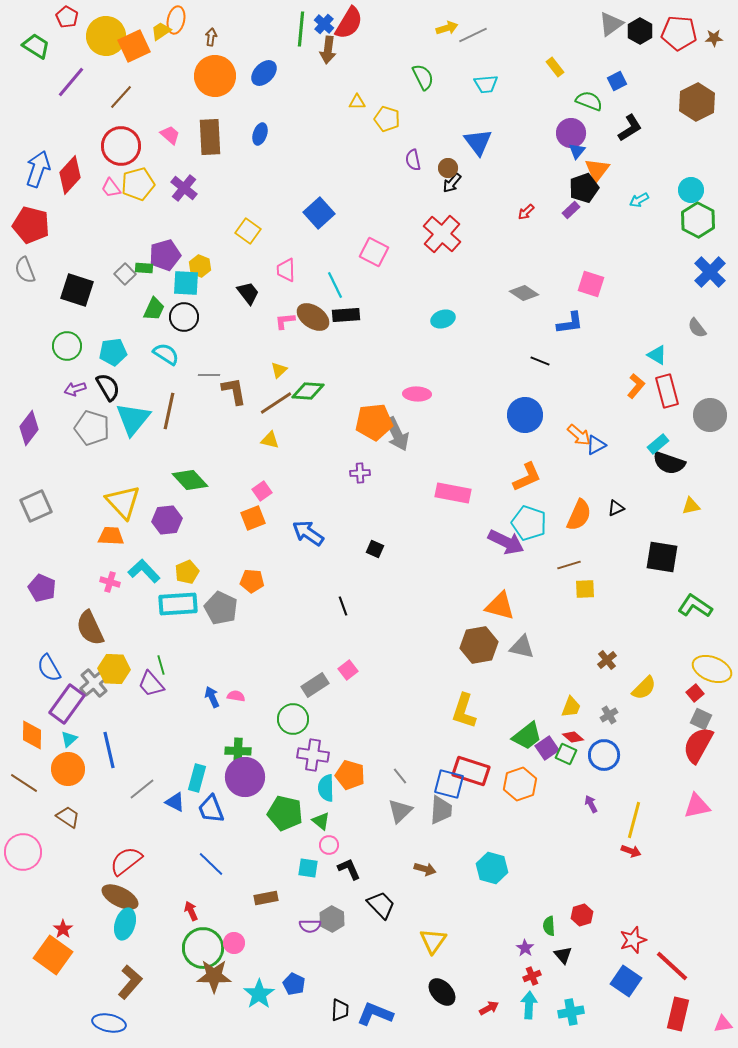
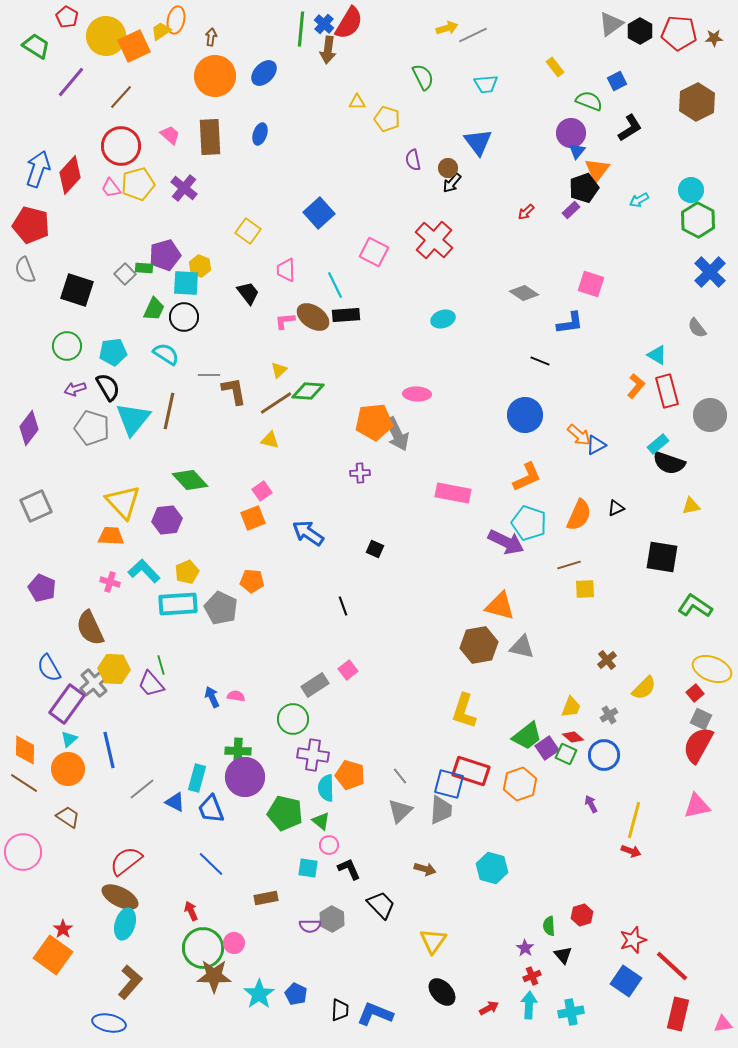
red cross at (442, 234): moved 8 px left, 6 px down
orange diamond at (32, 735): moved 7 px left, 15 px down
blue pentagon at (294, 984): moved 2 px right, 10 px down
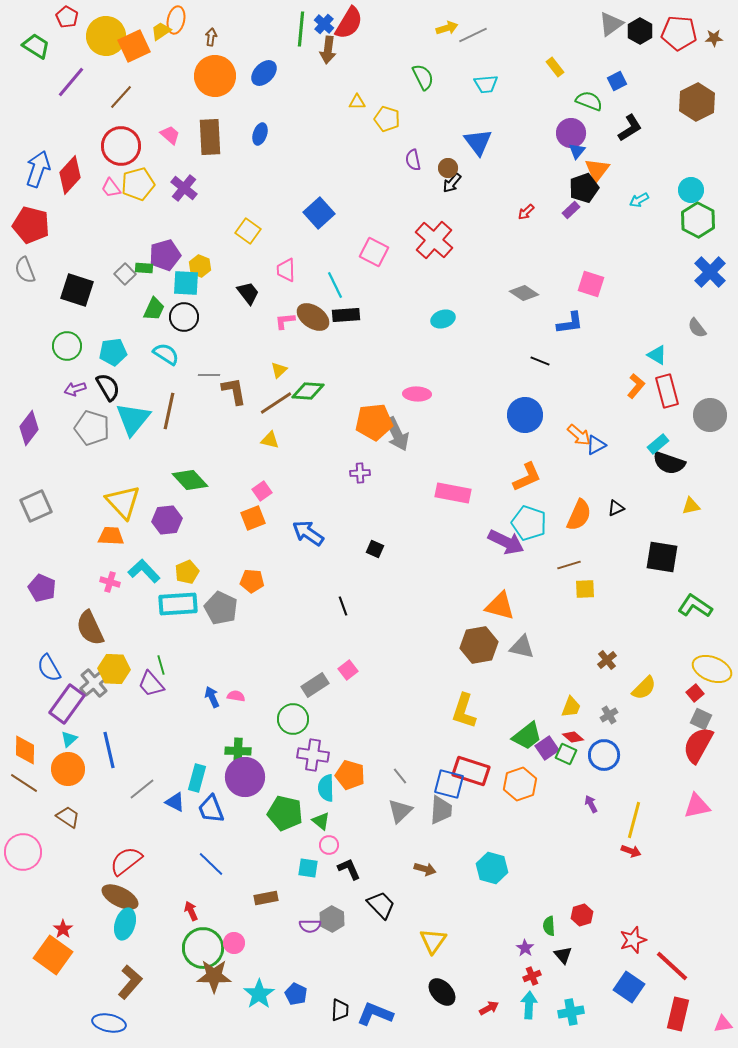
blue square at (626, 981): moved 3 px right, 6 px down
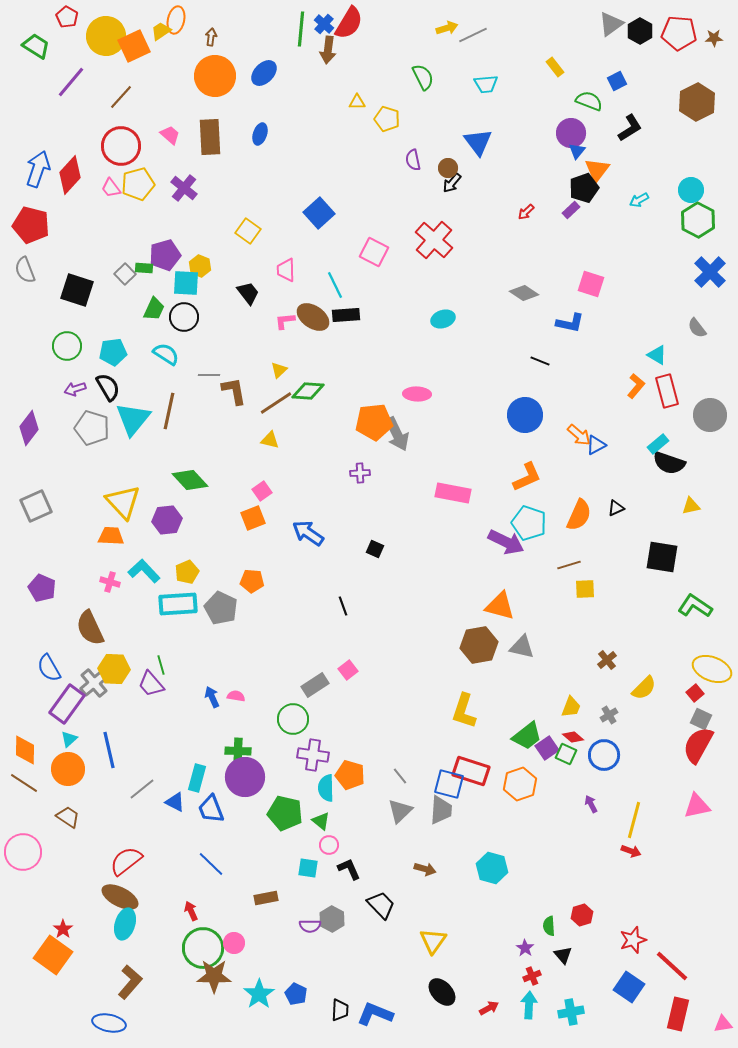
blue L-shape at (570, 323): rotated 20 degrees clockwise
